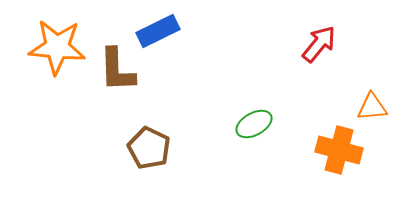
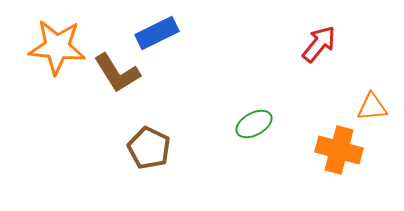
blue rectangle: moved 1 px left, 2 px down
brown L-shape: moved 3 px down; rotated 30 degrees counterclockwise
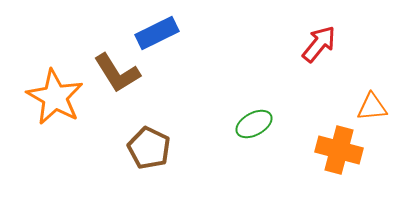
orange star: moved 2 px left, 50 px down; rotated 24 degrees clockwise
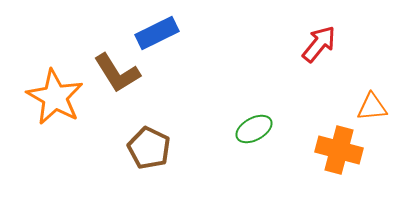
green ellipse: moved 5 px down
